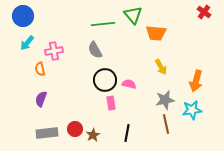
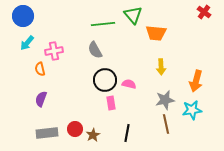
yellow arrow: rotated 28 degrees clockwise
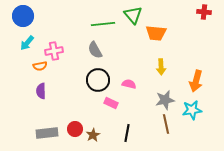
red cross: rotated 32 degrees counterclockwise
orange semicircle: moved 3 px up; rotated 88 degrees counterclockwise
black circle: moved 7 px left
purple semicircle: moved 8 px up; rotated 21 degrees counterclockwise
pink rectangle: rotated 56 degrees counterclockwise
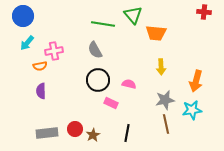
green line: rotated 15 degrees clockwise
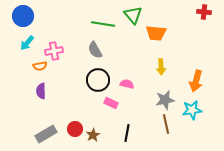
pink semicircle: moved 2 px left
gray rectangle: moved 1 px left, 1 px down; rotated 25 degrees counterclockwise
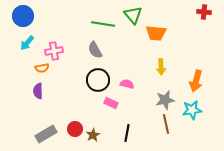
orange semicircle: moved 2 px right, 2 px down
purple semicircle: moved 3 px left
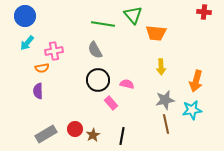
blue circle: moved 2 px right
pink rectangle: rotated 24 degrees clockwise
black line: moved 5 px left, 3 px down
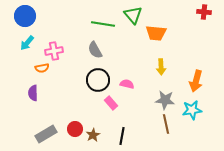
purple semicircle: moved 5 px left, 2 px down
gray star: rotated 18 degrees clockwise
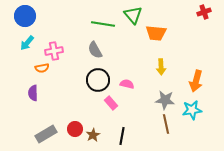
red cross: rotated 24 degrees counterclockwise
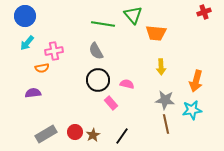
gray semicircle: moved 1 px right, 1 px down
purple semicircle: rotated 84 degrees clockwise
red circle: moved 3 px down
black line: rotated 24 degrees clockwise
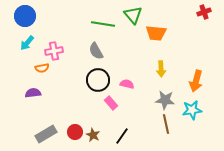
yellow arrow: moved 2 px down
brown star: rotated 16 degrees counterclockwise
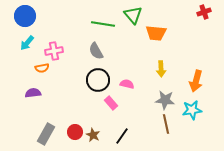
gray rectangle: rotated 30 degrees counterclockwise
